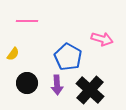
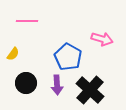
black circle: moved 1 px left
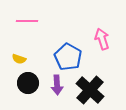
pink arrow: rotated 125 degrees counterclockwise
yellow semicircle: moved 6 px right, 5 px down; rotated 72 degrees clockwise
black circle: moved 2 px right
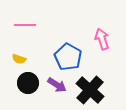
pink line: moved 2 px left, 4 px down
purple arrow: rotated 54 degrees counterclockwise
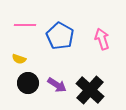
blue pentagon: moved 8 px left, 21 px up
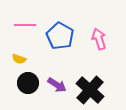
pink arrow: moved 3 px left
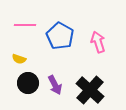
pink arrow: moved 1 px left, 3 px down
purple arrow: moved 2 px left; rotated 30 degrees clockwise
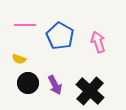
black cross: moved 1 px down
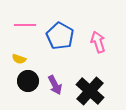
black circle: moved 2 px up
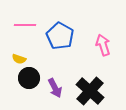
pink arrow: moved 5 px right, 3 px down
black circle: moved 1 px right, 3 px up
purple arrow: moved 3 px down
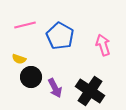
pink line: rotated 15 degrees counterclockwise
black circle: moved 2 px right, 1 px up
black cross: rotated 8 degrees counterclockwise
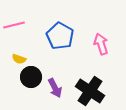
pink line: moved 11 px left
pink arrow: moved 2 px left, 1 px up
